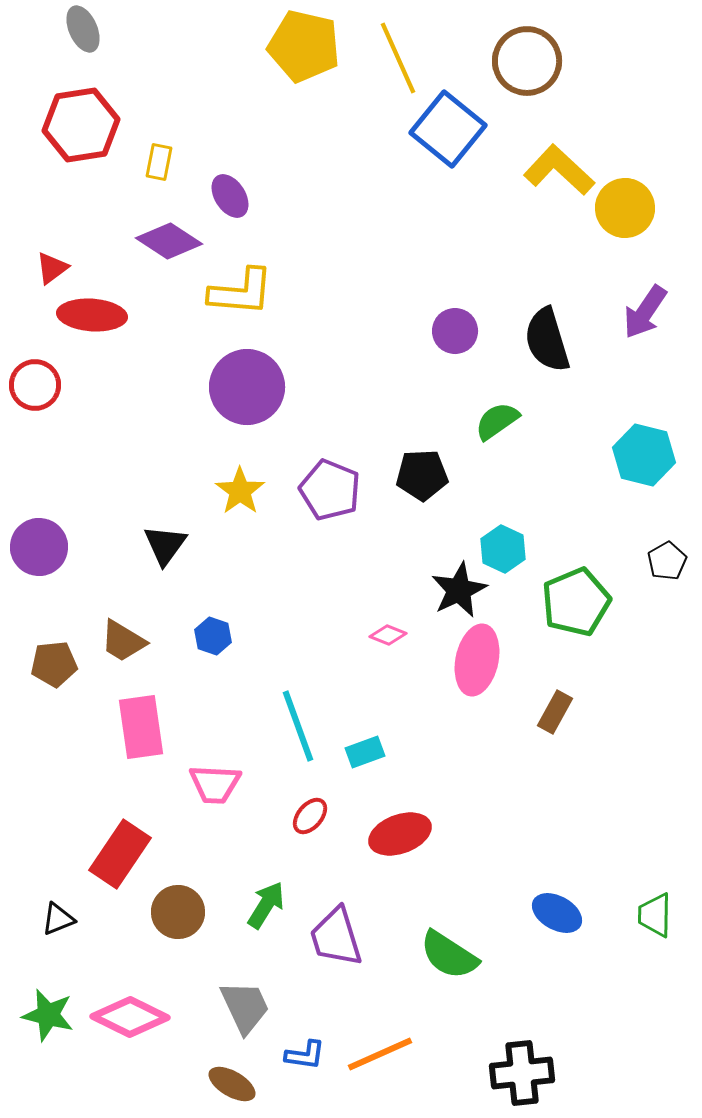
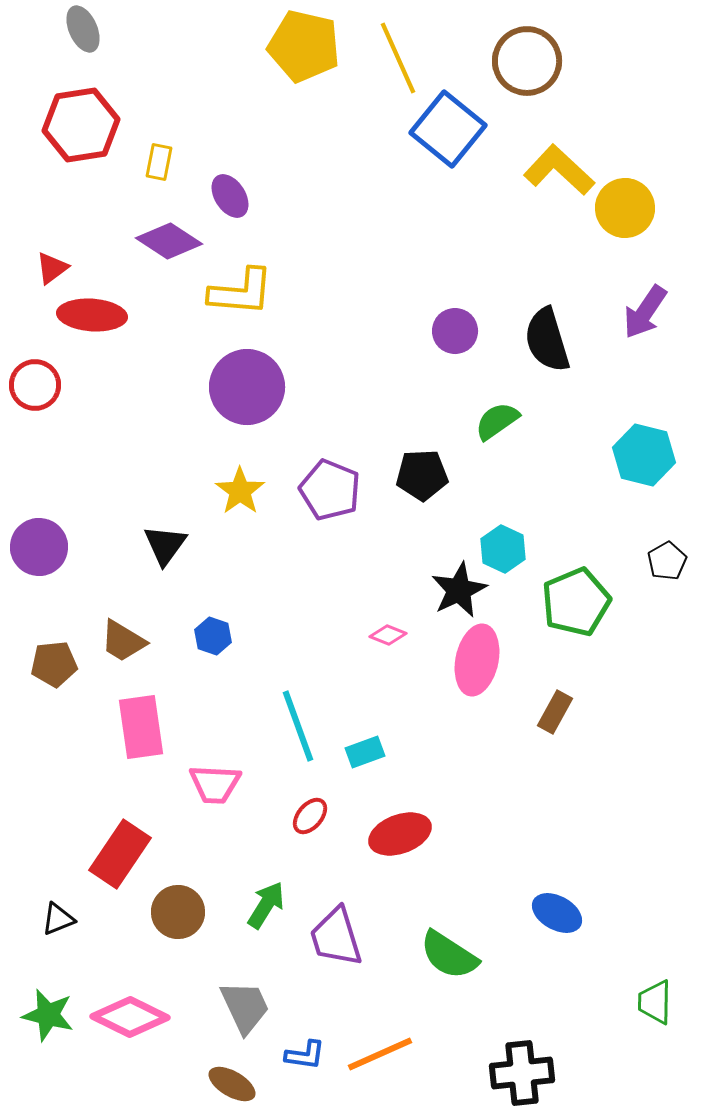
green trapezoid at (655, 915): moved 87 px down
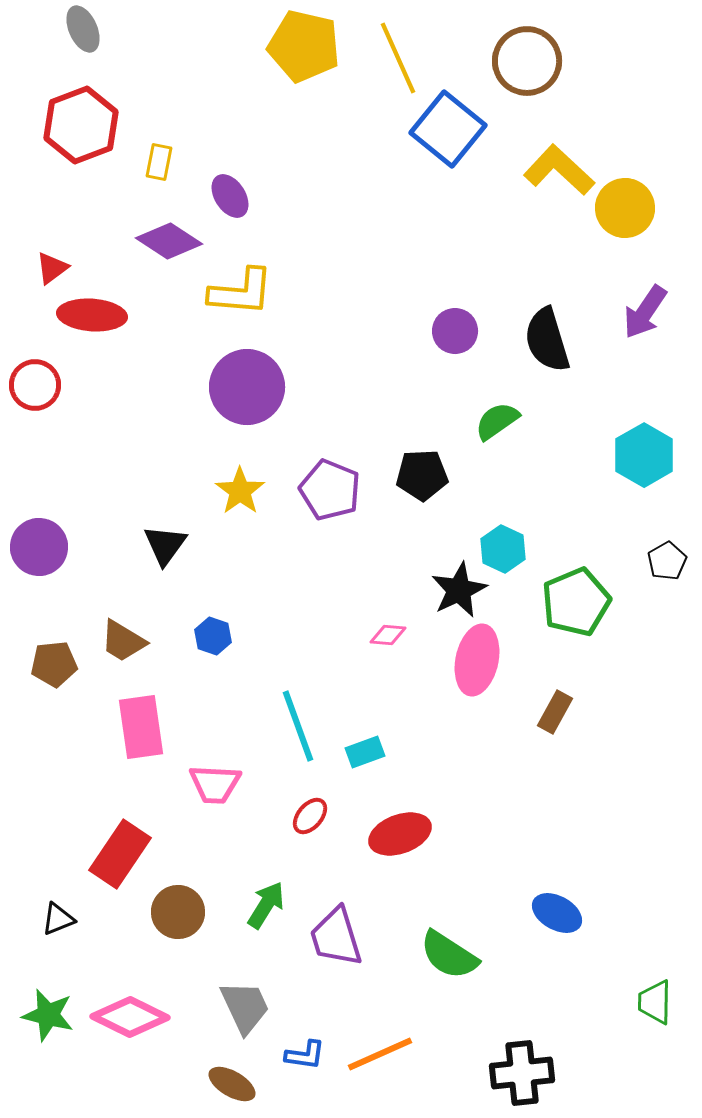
red hexagon at (81, 125): rotated 12 degrees counterclockwise
cyan hexagon at (644, 455): rotated 16 degrees clockwise
pink diamond at (388, 635): rotated 18 degrees counterclockwise
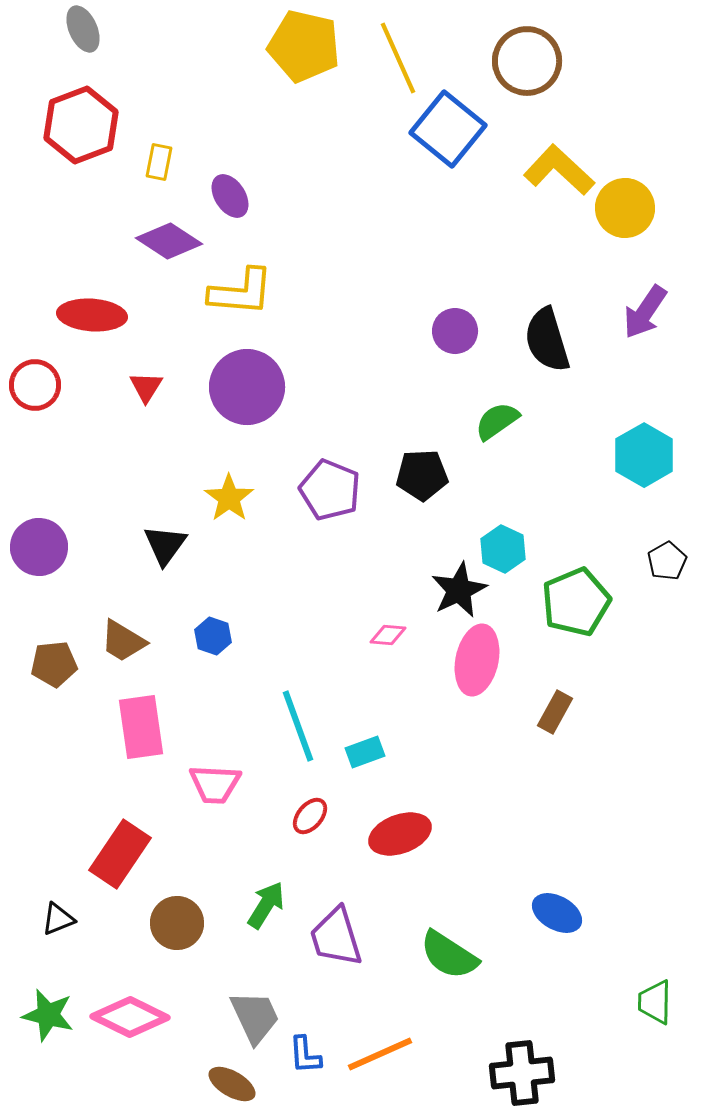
red triangle at (52, 268): moved 94 px right, 119 px down; rotated 21 degrees counterclockwise
yellow star at (240, 491): moved 11 px left, 7 px down
brown circle at (178, 912): moved 1 px left, 11 px down
gray trapezoid at (245, 1007): moved 10 px right, 10 px down
blue L-shape at (305, 1055): rotated 78 degrees clockwise
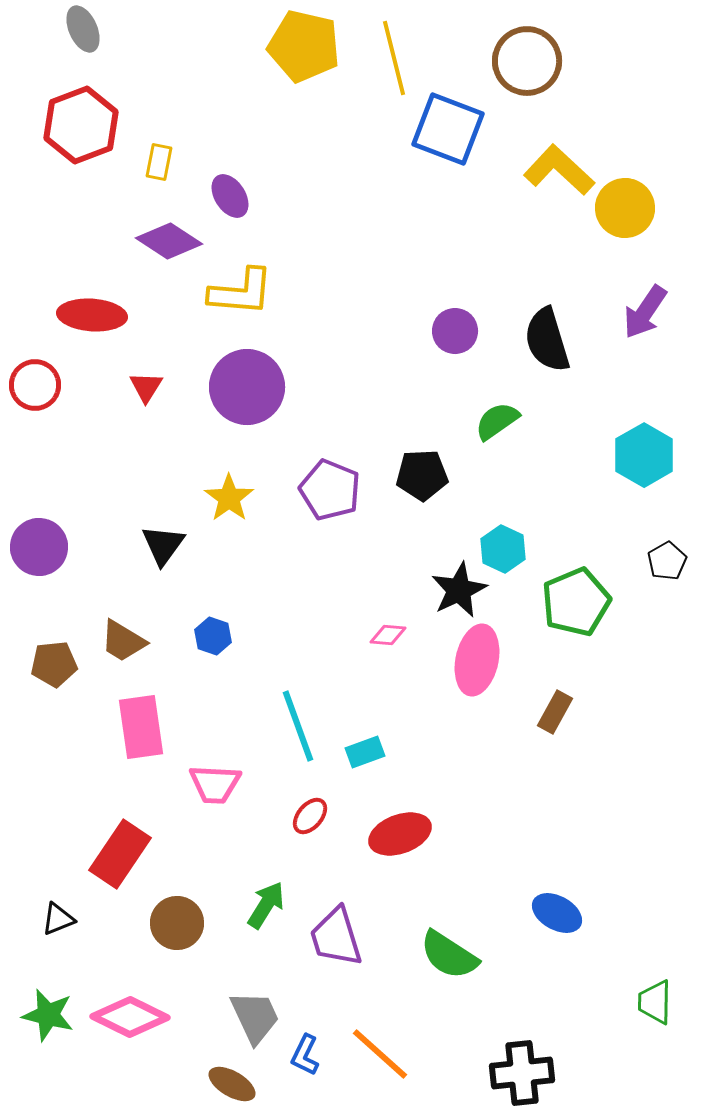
yellow line at (398, 58): moved 4 px left; rotated 10 degrees clockwise
blue square at (448, 129): rotated 18 degrees counterclockwise
black triangle at (165, 545): moved 2 px left
orange line at (380, 1054): rotated 66 degrees clockwise
blue L-shape at (305, 1055): rotated 30 degrees clockwise
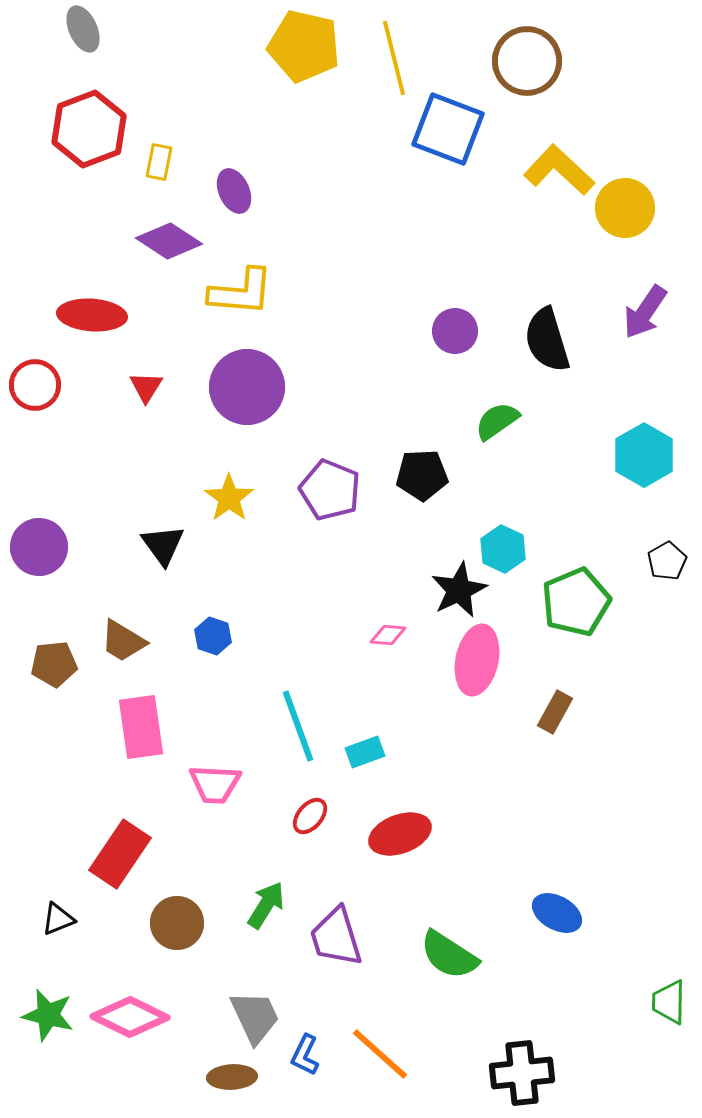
red hexagon at (81, 125): moved 8 px right, 4 px down
purple ellipse at (230, 196): moved 4 px right, 5 px up; rotated 9 degrees clockwise
black triangle at (163, 545): rotated 12 degrees counterclockwise
green trapezoid at (655, 1002): moved 14 px right
brown ellipse at (232, 1084): moved 7 px up; rotated 33 degrees counterclockwise
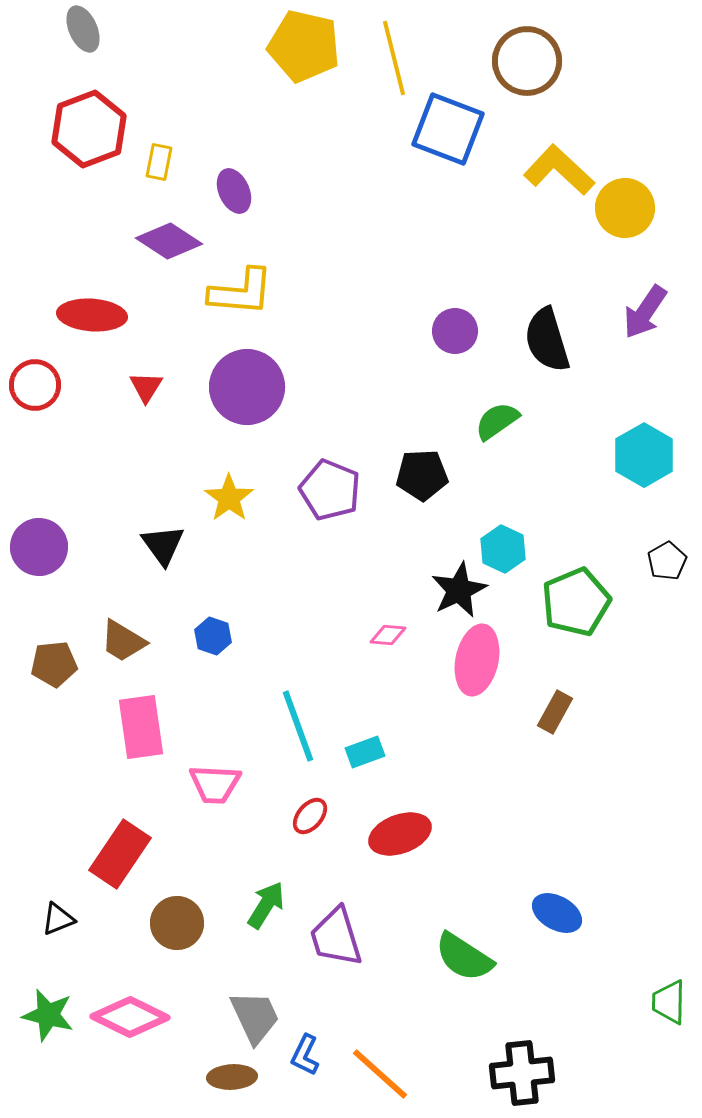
green semicircle at (449, 955): moved 15 px right, 2 px down
orange line at (380, 1054): moved 20 px down
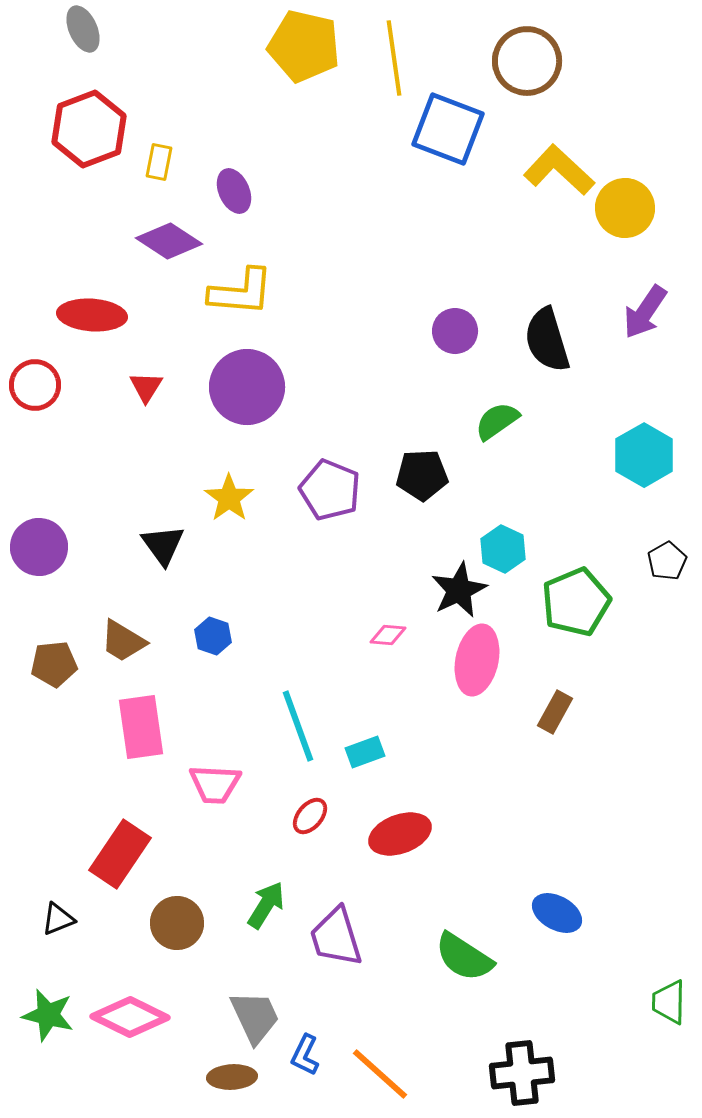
yellow line at (394, 58): rotated 6 degrees clockwise
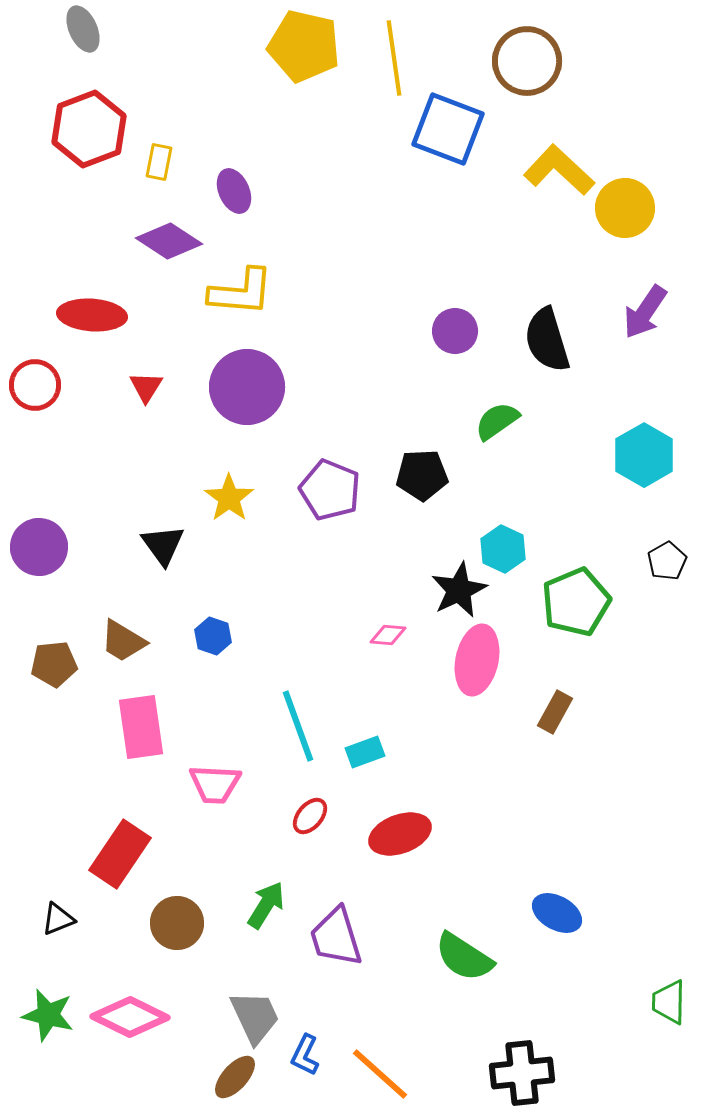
brown ellipse at (232, 1077): moved 3 px right; rotated 45 degrees counterclockwise
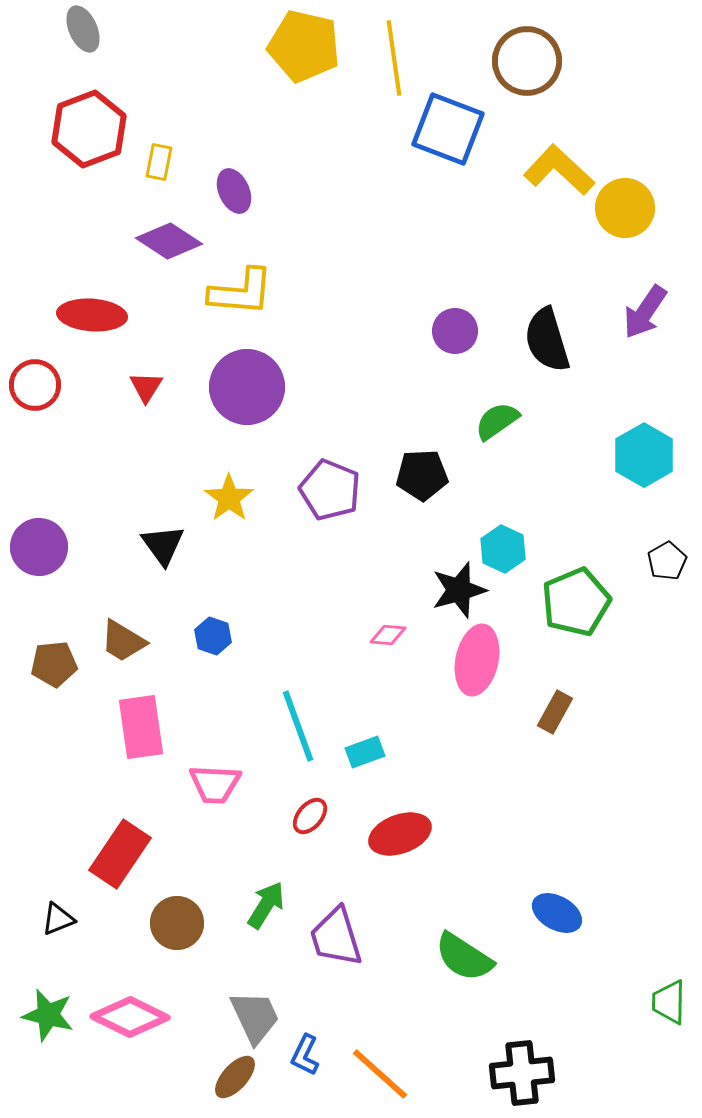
black star at (459, 590): rotated 10 degrees clockwise
